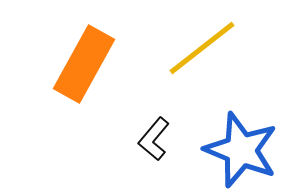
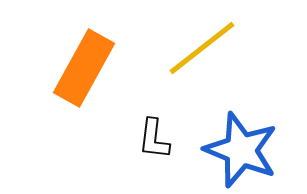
orange rectangle: moved 4 px down
black L-shape: rotated 33 degrees counterclockwise
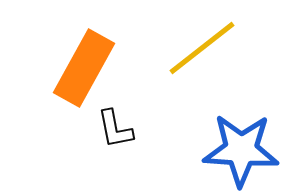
black L-shape: moved 39 px left, 10 px up; rotated 18 degrees counterclockwise
blue star: rotated 18 degrees counterclockwise
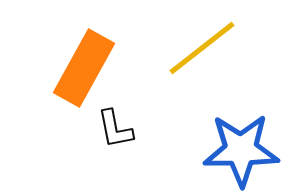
blue star: rotated 4 degrees counterclockwise
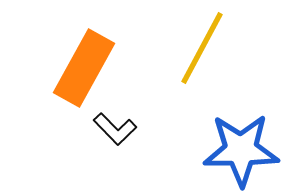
yellow line: rotated 24 degrees counterclockwise
black L-shape: rotated 33 degrees counterclockwise
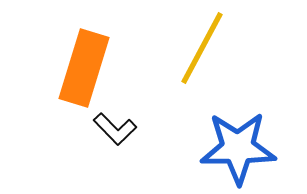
orange rectangle: rotated 12 degrees counterclockwise
blue star: moved 3 px left, 2 px up
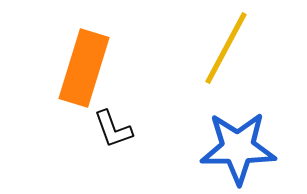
yellow line: moved 24 px right
black L-shape: moved 2 px left; rotated 24 degrees clockwise
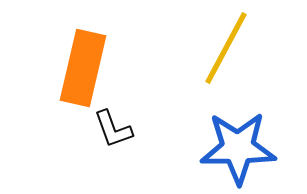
orange rectangle: moved 1 px left; rotated 4 degrees counterclockwise
